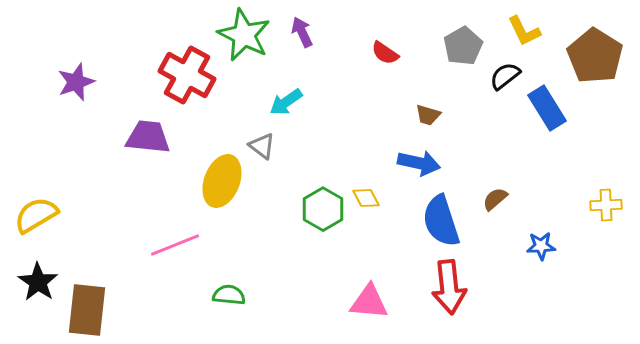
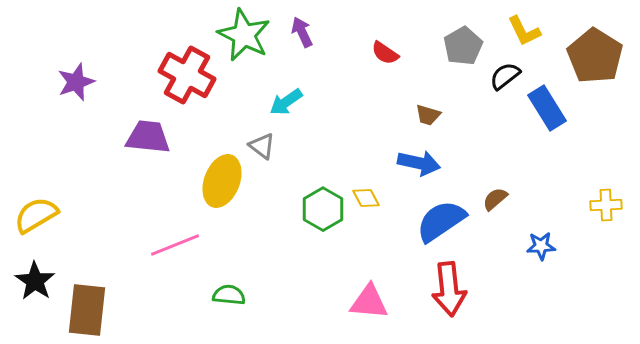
blue semicircle: rotated 74 degrees clockwise
black star: moved 3 px left, 1 px up
red arrow: moved 2 px down
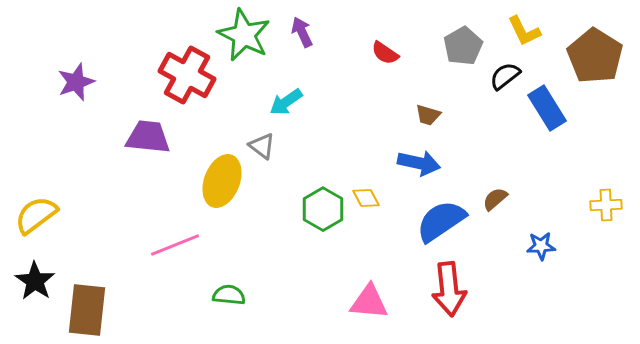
yellow semicircle: rotated 6 degrees counterclockwise
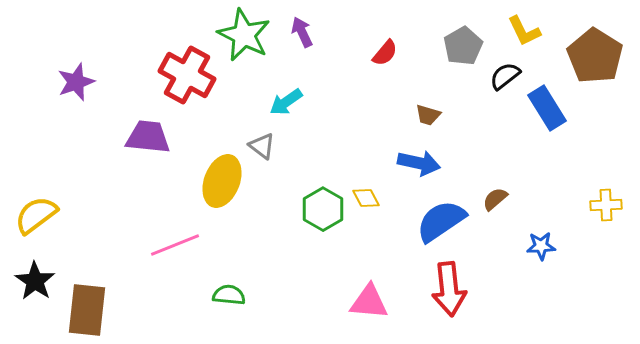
red semicircle: rotated 84 degrees counterclockwise
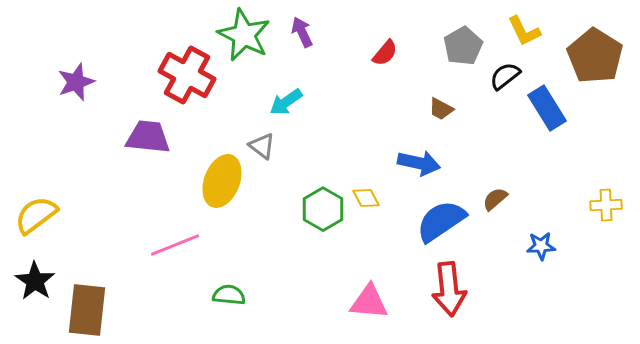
brown trapezoid: moved 13 px right, 6 px up; rotated 12 degrees clockwise
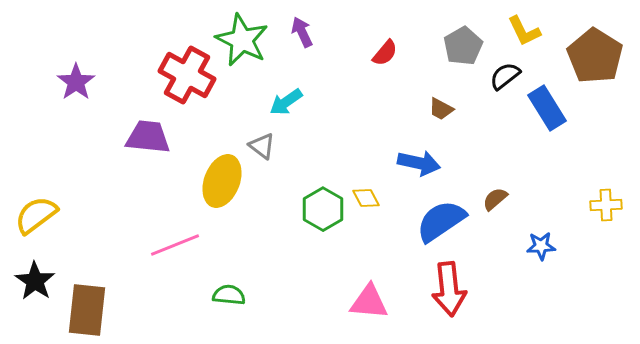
green star: moved 2 px left, 5 px down
purple star: rotated 15 degrees counterclockwise
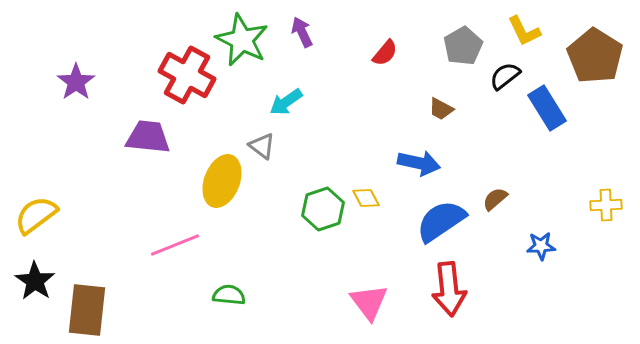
green hexagon: rotated 12 degrees clockwise
pink triangle: rotated 48 degrees clockwise
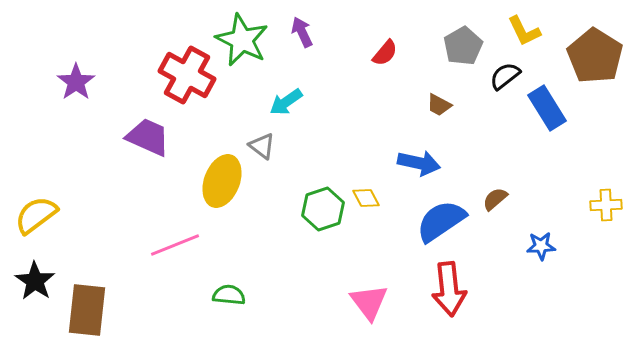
brown trapezoid: moved 2 px left, 4 px up
purple trapezoid: rotated 18 degrees clockwise
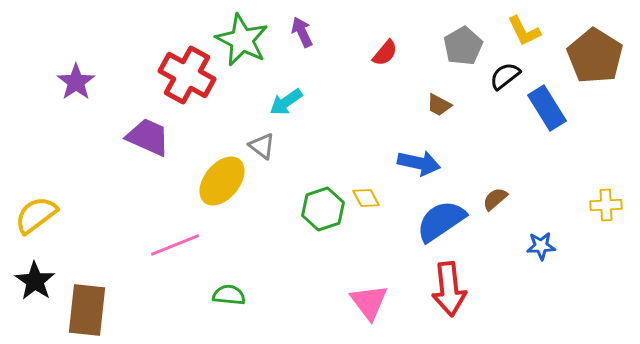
yellow ellipse: rotated 18 degrees clockwise
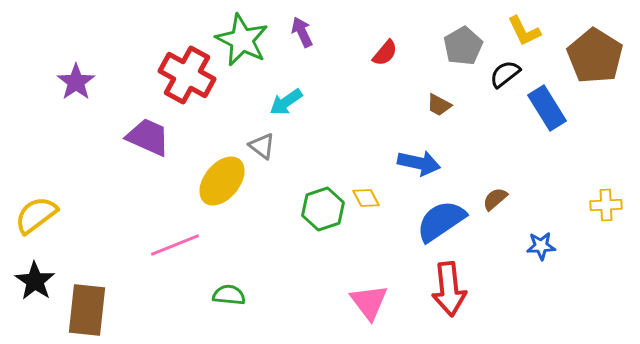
black semicircle: moved 2 px up
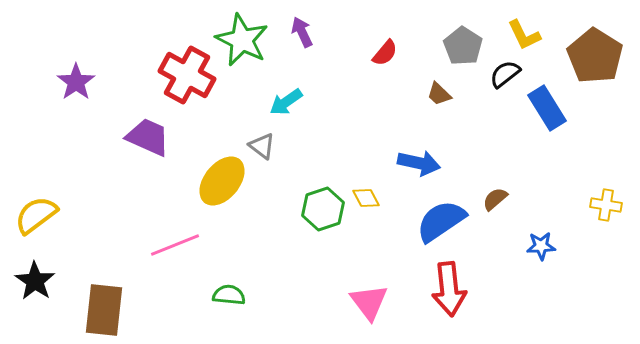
yellow L-shape: moved 4 px down
gray pentagon: rotated 9 degrees counterclockwise
brown trapezoid: moved 11 px up; rotated 16 degrees clockwise
yellow cross: rotated 12 degrees clockwise
brown rectangle: moved 17 px right
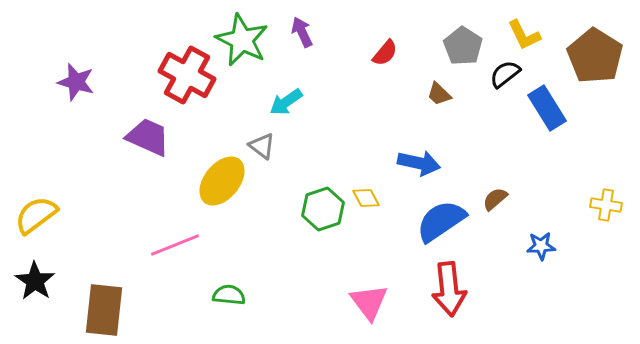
purple star: rotated 21 degrees counterclockwise
